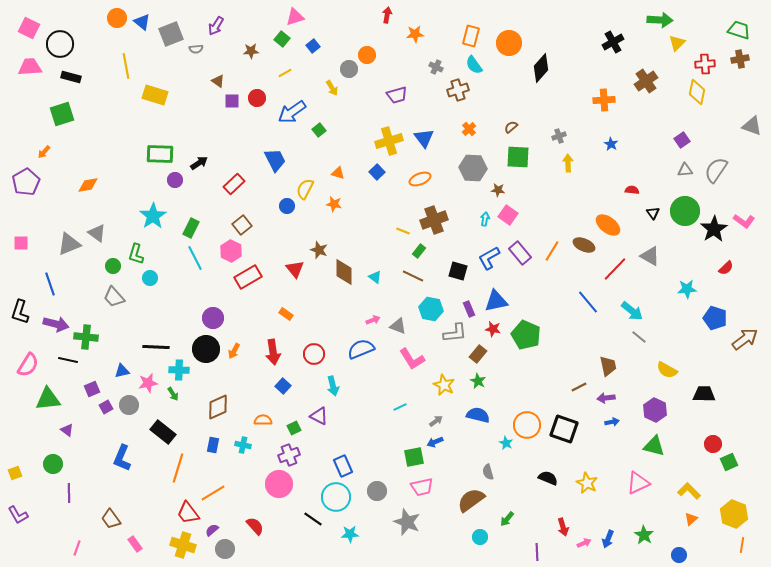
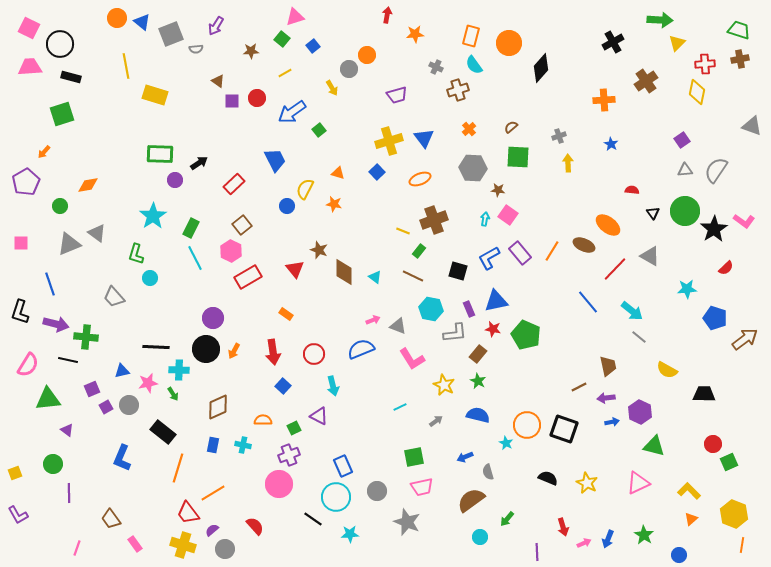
green circle at (113, 266): moved 53 px left, 60 px up
purple hexagon at (655, 410): moved 15 px left, 2 px down
blue arrow at (435, 442): moved 30 px right, 15 px down
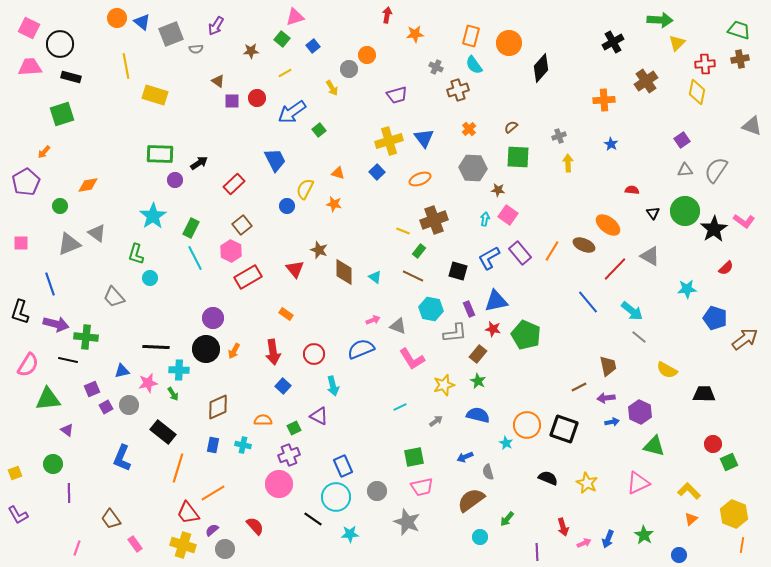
yellow star at (444, 385): rotated 30 degrees clockwise
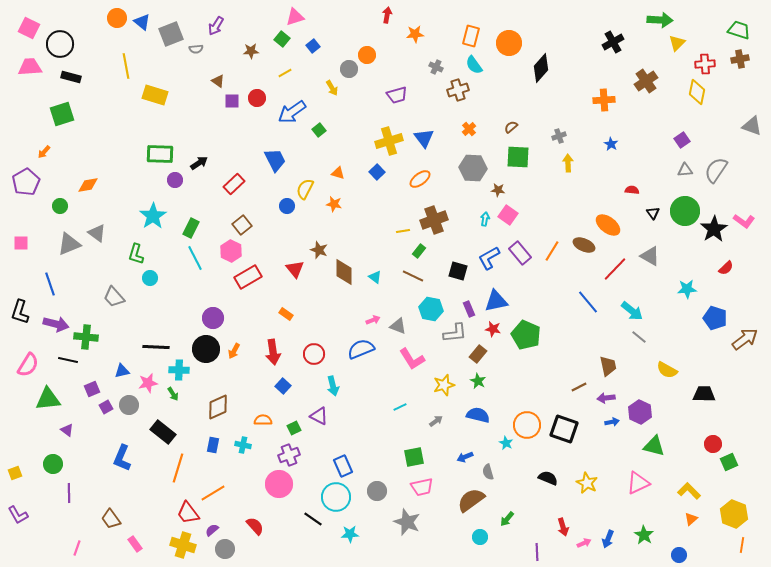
orange ellipse at (420, 179): rotated 15 degrees counterclockwise
yellow line at (403, 231): rotated 32 degrees counterclockwise
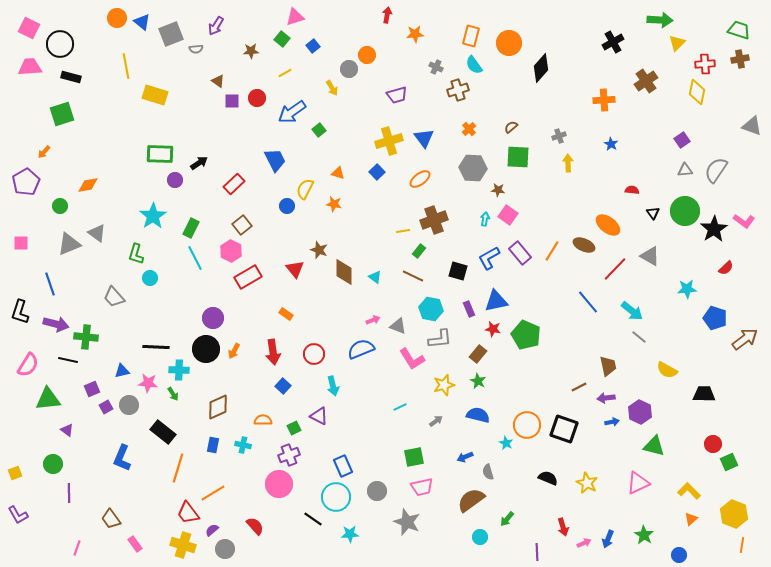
gray L-shape at (455, 333): moved 15 px left, 6 px down
pink star at (148, 383): rotated 18 degrees clockwise
